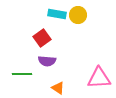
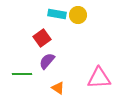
purple semicircle: rotated 126 degrees clockwise
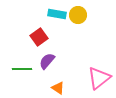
red square: moved 3 px left, 1 px up
green line: moved 5 px up
pink triangle: rotated 35 degrees counterclockwise
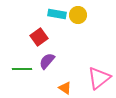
orange triangle: moved 7 px right
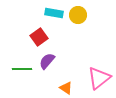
cyan rectangle: moved 3 px left, 1 px up
orange triangle: moved 1 px right
